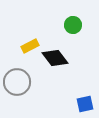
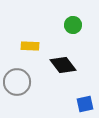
yellow rectangle: rotated 30 degrees clockwise
black diamond: moved 8 px right, 7 px down
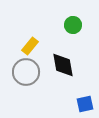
yellow rectangle: rotated 54 degrees counterclockwise
black diamond: rotated 28 degrees clockwise
gray circle: moved 9 px right, 10 px up
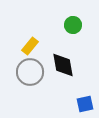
gray circle: moved 4 px right
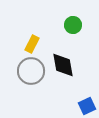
yellow rectangle: moved 2 px right, 2 px up; rotated 12 degrees counterclockwise
gray circle: moved 1 px right, 1 px up
blue square: moved 2 px right, 2 px down; rotated 12 degrees counterclockwise
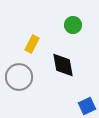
gray circle: moved 12 px left, 6 px down
